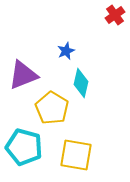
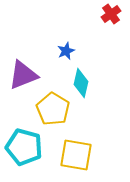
red cross: moved 4 px left, 1 px up
yellow pentagon: moved 1 px right, 1 px down
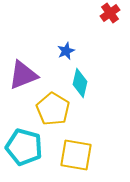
red cross: moved 1 px left, 1 px up
cyan diamond: moved 1 px left
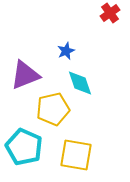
purple triangle: moved 2 px right
cyan diamond: rotated 32 degrees counterclockwise
yellow pentagon: rotated 28 degrees clockwise
cyan pentagon: rotated 9 degrees clockwise
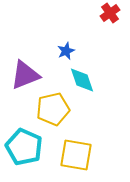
cyan diamond: moved 2 px right, 3 px up
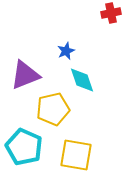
red cross: moved 1 px right; rotated 24 degrees clockwise
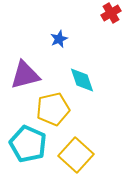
red cross: rotated 18 degrees counterclockwise
blue star: moved 7 px left, 12 px up
purple triangle: rotated 8 degrees clockwise
cyan pentagon: moved 4 px right, 3 px up
yellow square: rotated 32 degrees clockwise
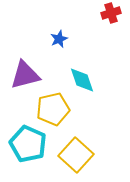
red cross: rotated 12 degrees clockwise
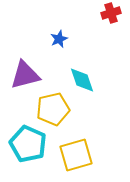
yellow square: rotated 32 degrees clockwise
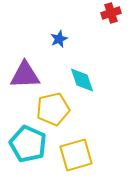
purple triangle: rotated 12 degrees clockwise
